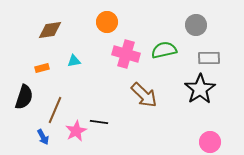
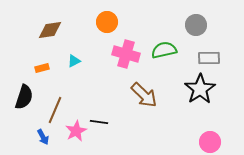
cyan triangle: rotated 16 degrees counterclockwise
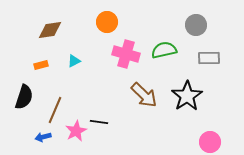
orange rectangle: moved 1 px left, 3 px up
black star: moved 13 px left, 7 px down
blue arrow: rotated 105 degrees clockwise
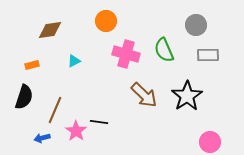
orange circle: moved 1 px left, 1 px up
green semicircle: rotated 100 degrees counterclockwise
gray rectangle: moved 1 px left, 3 px up
orange rectangle: moved 9 px left
pink star: rotated 10 degrees counterclockwise
blue arrow: moved 1 px left, 1 px down
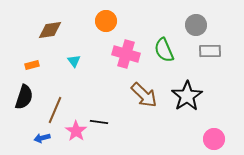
gray rectangle: moved 2 px right, 4 px up
cyan triangle: rotated 40 degrees counterclockwise
pink circle: moved 4 px right, 3 px up
